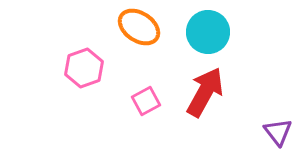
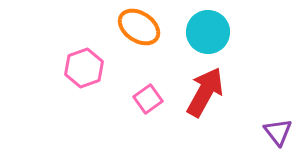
pink square: moved 2 px right, 2 px up; rotated 8 degrees counterclockwise
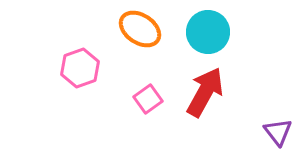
orange ellipse: moved 1 px right, 2 px down
pink hexagon: moved 4 px left
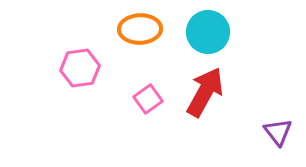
orange ellipse: rotated 36 degrees counterclockwise
pink hexagon: rotated 12 degrees clockwise
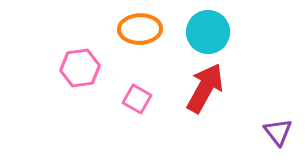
red arrow: moved 4 px up
pink square: moved 11 px left; rotated 24 degrees counterclockwise
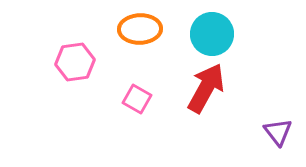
cyan circle: moved 4 px right, 2 px down
pink hexagon: moved 5 px left, 6 px up
red arrow: moved 1 px right
